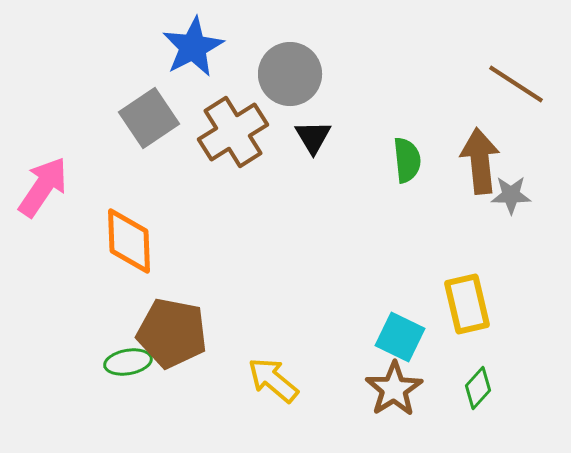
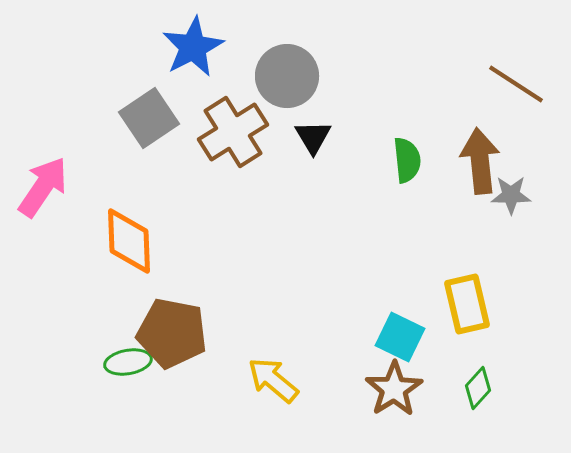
gray circle: moved 3 px left, 2 px down
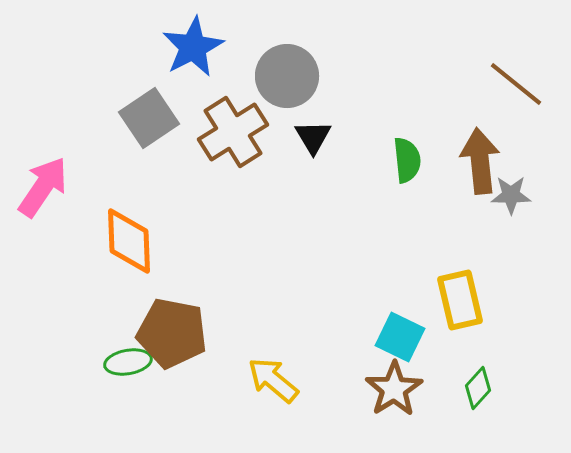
brown line: rotated 6 degrees clockwise
yellow rectangle: moved 7 px left, 4 px up
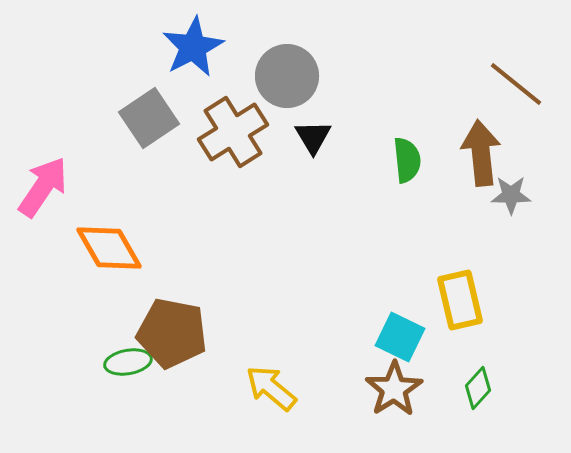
brown arrow: moved 1 px right, 8 px up
orange diamond: moved 20 px left, 7 px down; rotated 28 degrees counterclockwise
yellow arrow: moved 2 px left, 8 px down
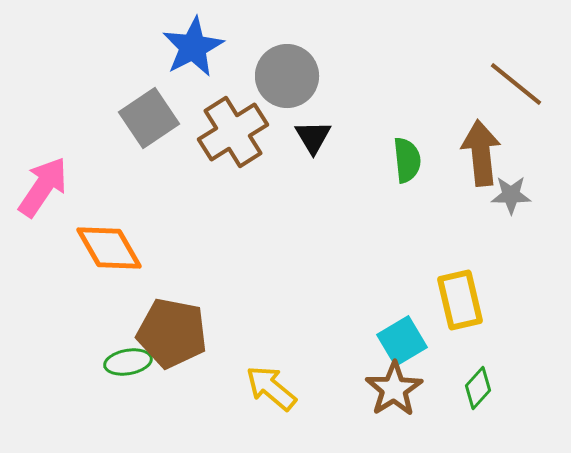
cyan square: moved 2 px right, 4 px down; rotated 33 degrees clockwise
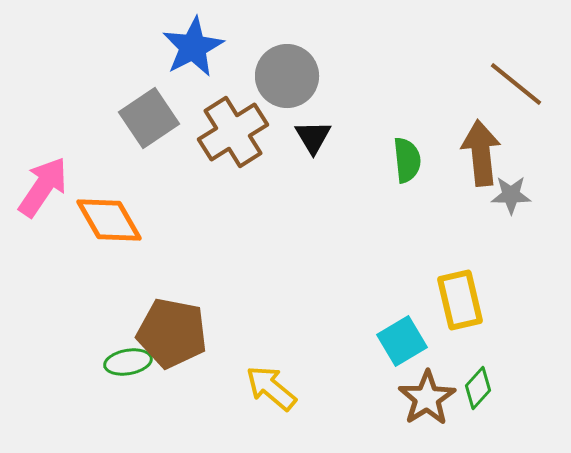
orange diamond: moved 28 px up
brown star: moved 33 px right, 9 px down
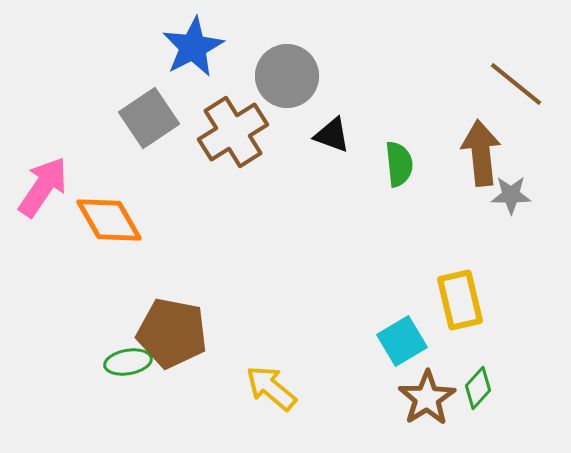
black triangle: moved 19 px right, 2 px up; rotated 39 degrees counterclockwise
green semicircle: moved 8 px left, 4 px down
